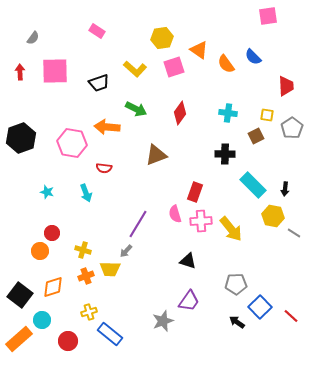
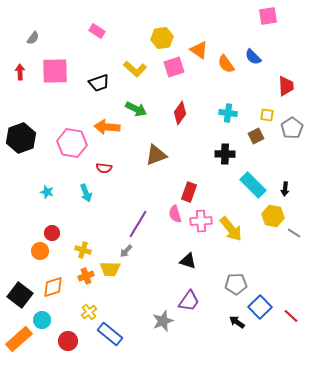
red rectangle at (195, 192): moved 6 px left
yellow cross at (89, 312): rotated 21 degrees counterclockwise
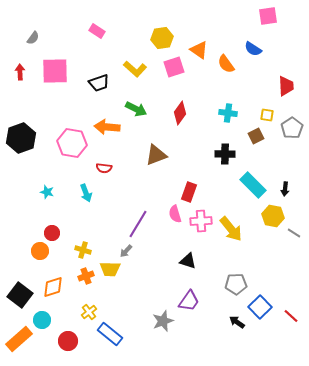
blue semicircle at (253, 57): moved 8 px up; rotated 12 degrees counterclockwise
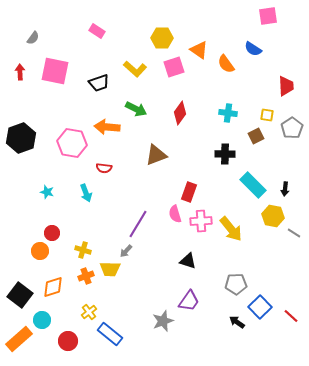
yellow hexagon at (162, 38): rotated 10 degrees clockwise
pink square at (55, 71): rotated 12 degrees clockwise
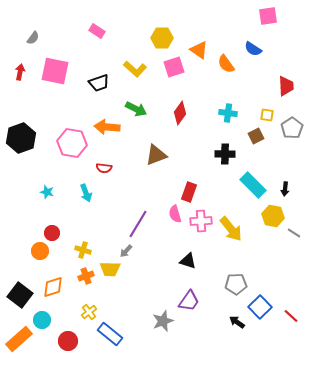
red arrow at (20, 72): rotated 14 degrees clockwise
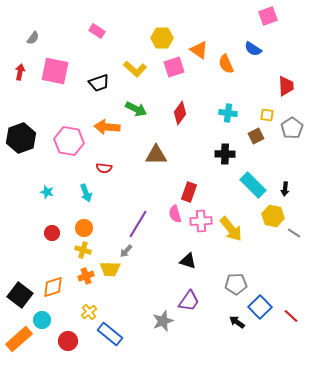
pink square at (268, 16): rotated 12 degrees counterclockwise
orange semicircle at (226, 64): rotated 12 degrees clockwise
pink hexagon at (72, 143): moved 3 px left, 2 px up
brown triangle at (156, 155): rotated 20 degrees clockwise
orange circle at (40, 251): moved 44 px right, 23 px up
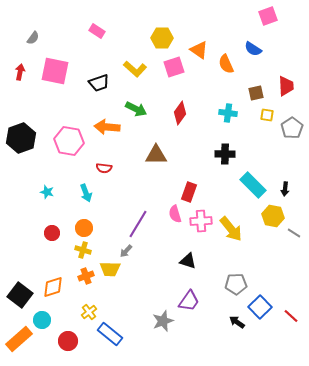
brown square at (256, 136): moved 43 px up; rotated 14 degrees clockwise
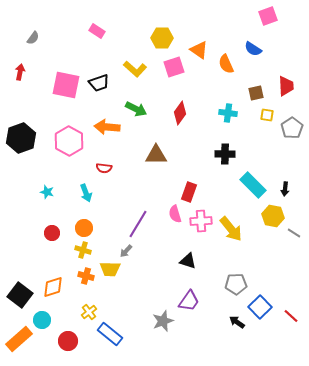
pink square at (55, 71): moved 11 px right, 14 px down
pink hexagon at (69, 141): rotated 20 degrees clockwise
orange cross at (86, 276): rotated 35 degrees clockwise
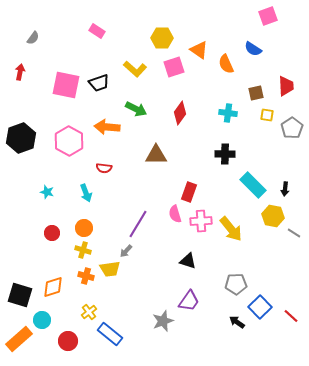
yellow trapezoid at (110, 269): rotated 10 degrees counterclockwise
black square at (20, 295): rotated 20 degrees counterclockwise
